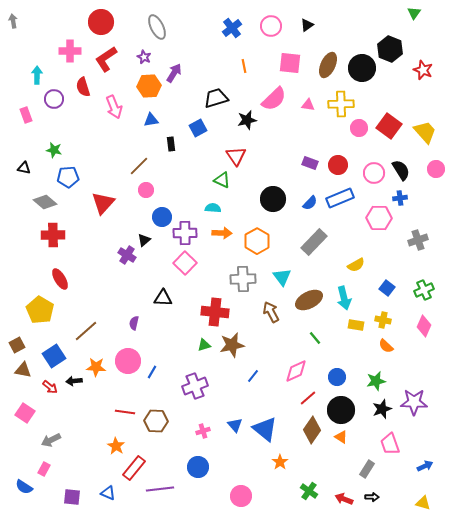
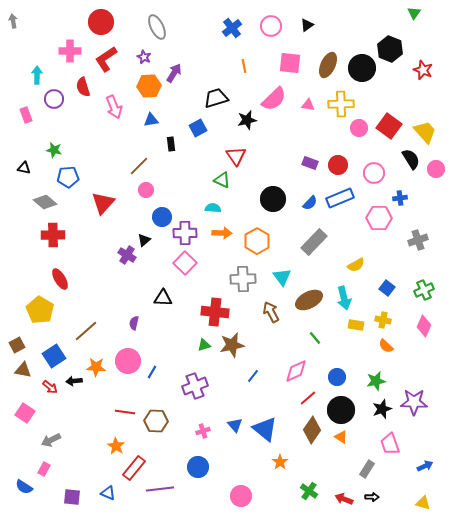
black semicircle at (401, 170): moved 10 px right, 11 px up
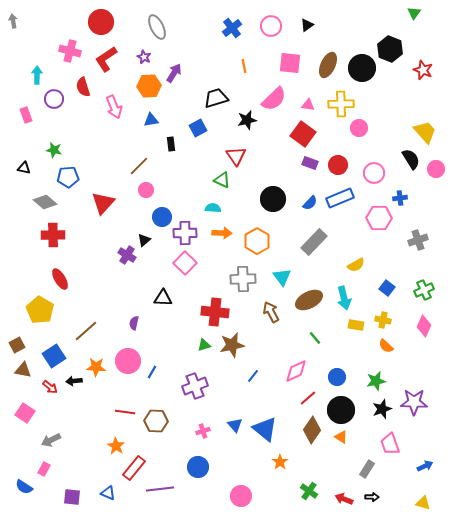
pink cross at (70, 51): rotated 15 degrees clockwise
red square at (389, 126): moved 86 px left, 8 px down
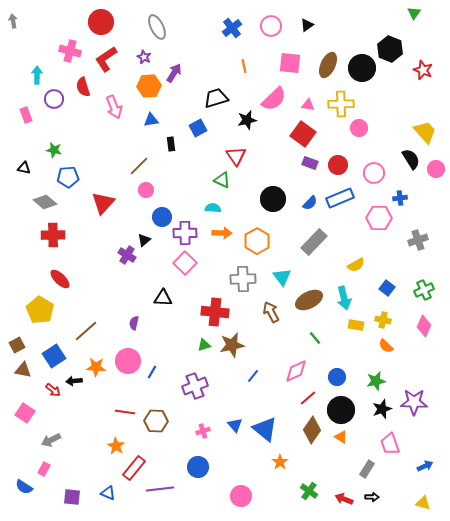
red ellipse at (60, 279): rotated 15 degrees counterclockwise
red arrow at (50, 387): moved 3 px right, 3 px down
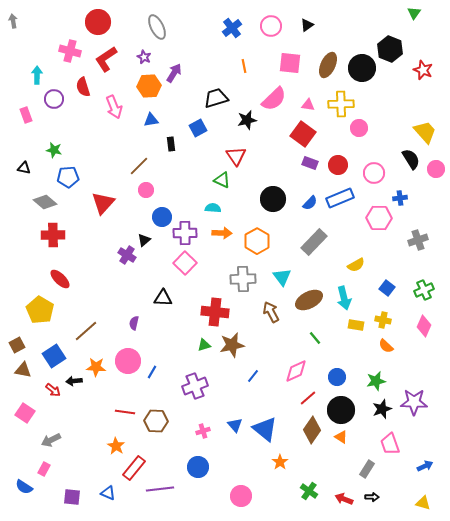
red circle at (101, 22): moved 3 px left
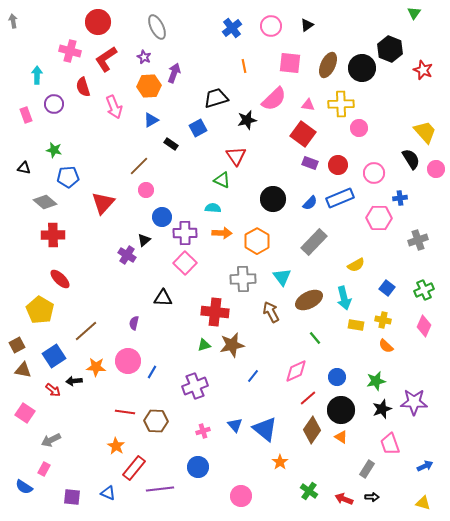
purple arrow at (174, 73): rotated 12 degrees counterclockwise
purple circle at (54, 99): moved 5 px down
blue triangle at (151, 120): rotated 21 degrees counterclockwise
black rectangle at (171, 144): rotated 48 degrees counterclockwise
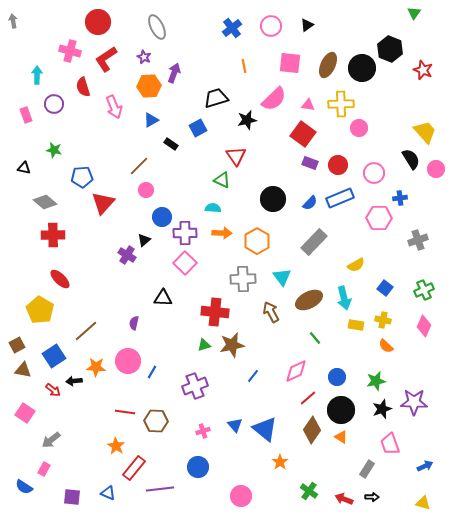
blue pentagon at (68, 177): moved 14 px right
blue square at (387, 288): moved 2 px left
gray arrow at (51, 440): rotated 12 degrees counterclockwise
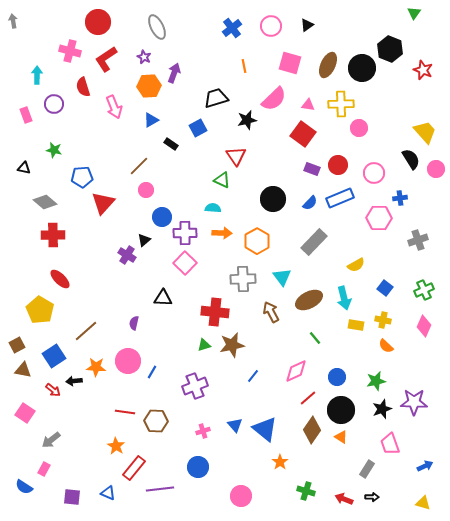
pink square at (290, 63): rotated 10 degrees clockwise
purple rectangle at (310, 163): moved 2 px right, 6 px down
green cross at (309, 491): moved 3 px left; rotated 18 degrees counterclockwise
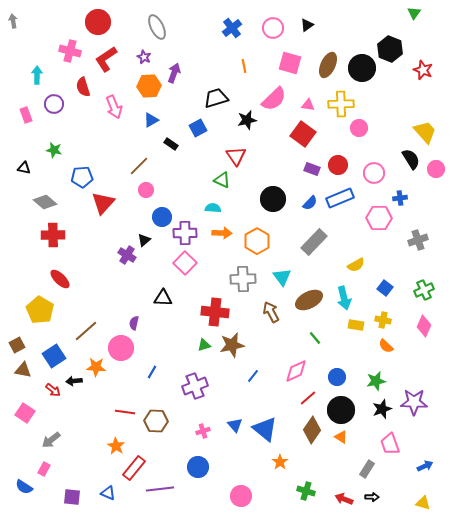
pink circle at (271, 26): moved 2 px right, 2 px down
pink circle at (128, 361): moved 7 px left, 13 px up
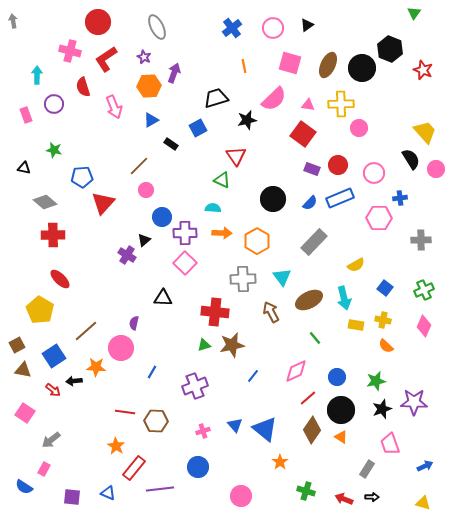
gray cross at (418, 240): moved 3 px right; rotated 18 degrees clockwise
